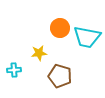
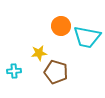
orange circle: moved 1 px right, 2 px up
cyan cross: moved 1 px down
brown pentagon: moved 4 px left, 4 px up
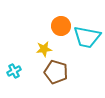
yellow star: moved 5 px right, 4 px up
cyan cross: rotated 24 degrees counterclockwise
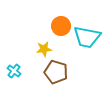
cyan cross: rotated 24 degrees counterclockwise
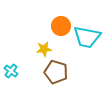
cyan cross: moved 3 px left
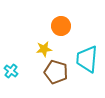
cyan trapezoid: moved 22 px down; rotated 84 degrees clockwise
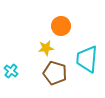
yellow star: moved 2 px right, 1 px up
brown pentagon: moved 1 px left, 1 px down
